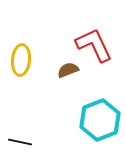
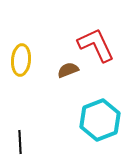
red L-shape: moved 2 px right
black line: rotated 75 degrees clockwise
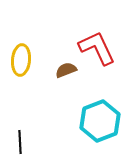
red L-shape: moved 1 px right, 3 px down
brown semicircle: moved 2 px left
cyan hexagon: moved 1 px down
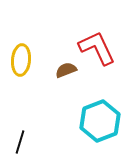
black line: rotated 20 degrees clockwise
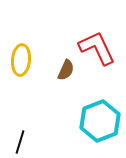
brown semicircle: rotated 135 degrees clockwise
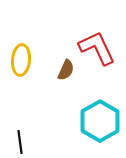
cyan hexagon: rotated 9 degrees counterclockwise
black line: rotated 25 degrees counterclockwise
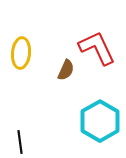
yellow ellipse: moved 7 px up
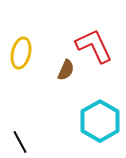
red L-shape: moved 3 px left, 2 px up
yellow ellipse: rotated 8 degrees clockwise
black line: rotated 20 degrees counterclockwise
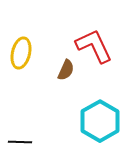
black line: rotated 60 degrees counterclockwise
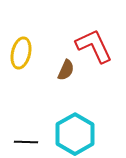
cyan hexagon: moved 25 px left, 13 px down
black line: moved 6 px right
